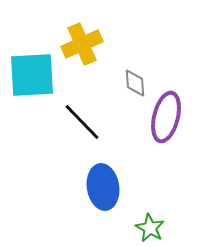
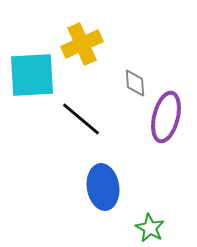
black line: moved 1 px left, 3 px up; rotated 6 degrees counterclockwise
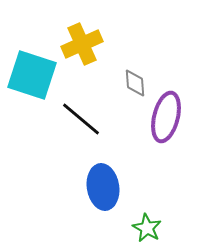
cyan square: rotated 21 degrees clockwise
green star: moved 3 px left
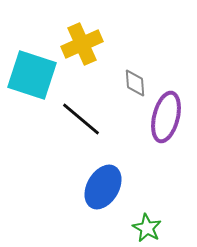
blue ellipse: rotated 39 degrees clockwise
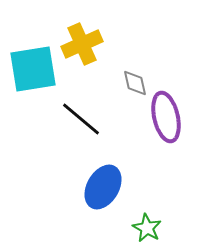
cyan square: moved 1 px right, 6 px up; rotated 27 degrees counterclockwise
gray diamond: rotated 8 degrees counterclockwise
purple ellipse: rotated 27 degrees counterclockwise
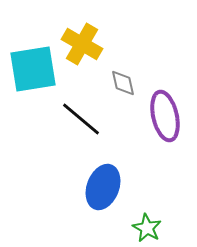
yellow cross: rotated 36 degrees counterclockwise
gray diamond: moved 12 px left
purple ellipse: moved 1 px left, 1 px up
blue ellipse: rotated 9 degrees counterclockwise
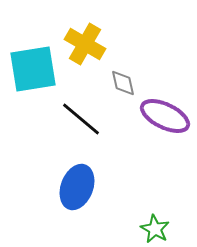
yellow cross: moved 3 px right
purple ellipse: rotated 51 degrees counterclockwise
blue ellipse: moved 26 px left
green star: moved 8 px right, 1 px down
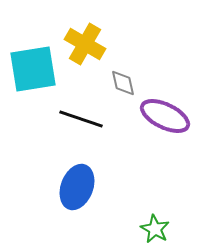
black line: rotated 21 degrees counterclockwise
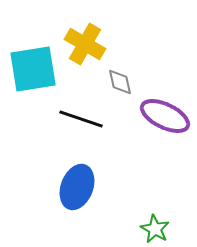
gray diamond: moved 3 px left, 1 px up
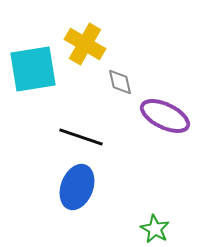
black line: moved 18 px down
